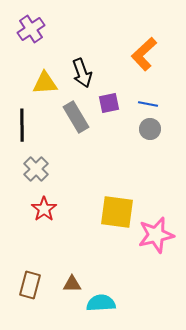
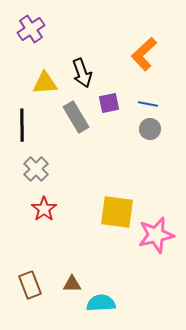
brown rectangle: rotated 36 degrees counterclockwise
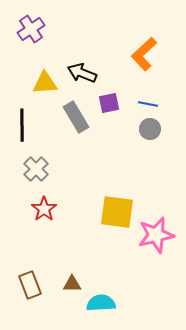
black arrow: rotated 132 degrees clockwise
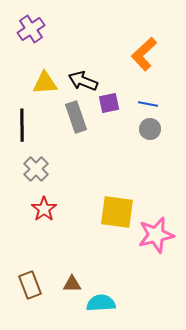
black arrow: moved 1 px right, 8 px down
gray rectangle: rotated 12 degrees clockwise
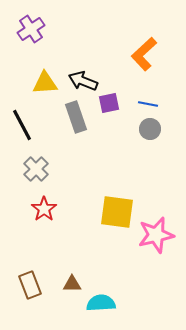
black line: rotated 28 degrees counterclockwise
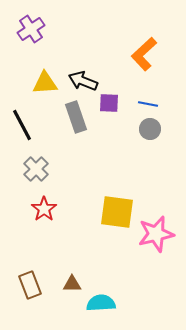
purple square: rotated 15 degrees clockwise
pink star: moved 1 px up
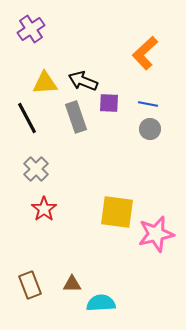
orange L-shape: moved 1 px right, 1 px up
black line: moved 5 px right, 7 px up
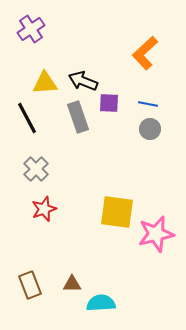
gray rectangle: moved 2 px right
red star: rotated 15 degrees clockwise
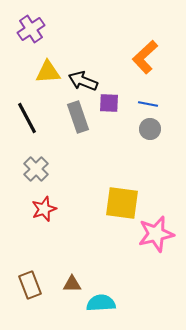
orange L-shape: moved 4 px down
yellow triangle: moved 3 px right, 11 px up
yellow square: moved 5 px right, 9 px up
